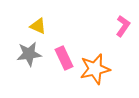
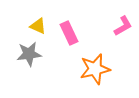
pink L-shape: rotated 25 degrees clockwise
pink rectangle: moved 5 px right, 25 px up
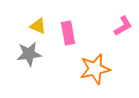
pink rectangle: moved 1 px left; rotated 15 degrees clockwise
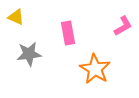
yellow triangle: moved 22 px left, 9 px up
orange star: rotated 28 degrees counterclockwise
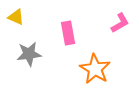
pink L-shape: moved 3 px left, 3 px up
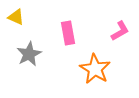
pink L-shape: moved 8 px down
gray star: rotated 20 degrees counterclockwise
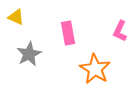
pink L-shape: rotated 145 degrees clockwise
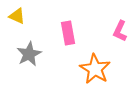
yellow triangle: moved 1 px right, 1 px up
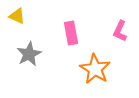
pink rectangle: moved 3 px right
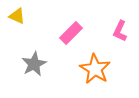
pink rectangle: rotated 55 degrees clockwise
gray star: moved 5 px right, 10 px down
